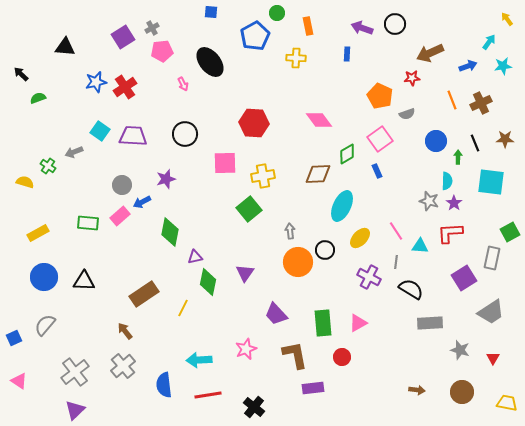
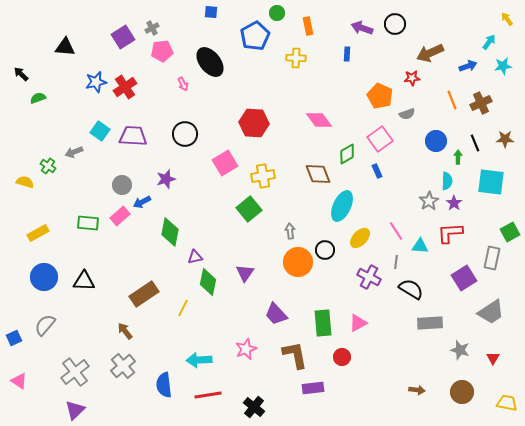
pink square at (225, 163): rotated 30 degrees counterclockwise
brown diamond at (318, 174): rotated 72 degrees clockwise
gray star at (429, 201): rotated 24 degrees clockwise
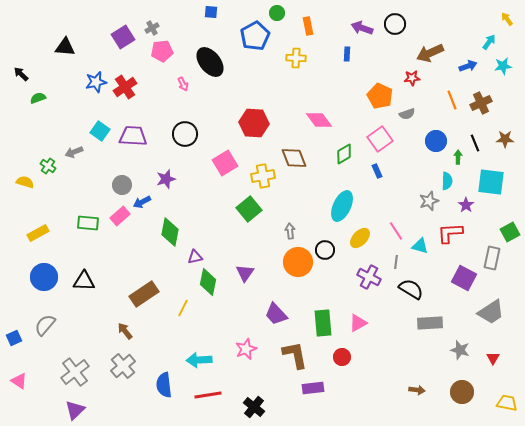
green diamond at (347, 154): moved 3 px left
brown diamond at (318, 174): moved 24 px left, 16 px up
gray star at (429, 201): rotated 12 degrees clockwise
purple star at (454, 203): moved 12 px right, 2 px down
cyan triangle at (420, 246): rotated 12 degrees clockwise
purple square at (464, 278): rotated 30 degrees counterclockwise
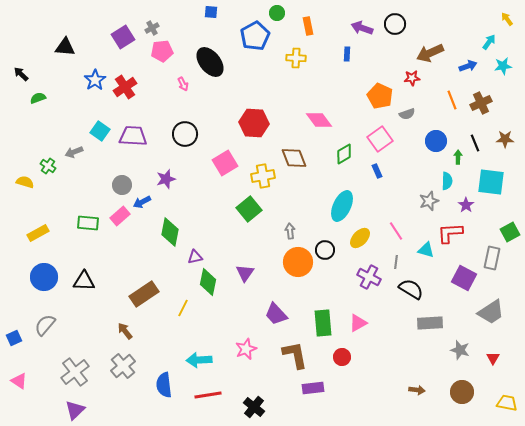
blue star at (96, 82): moved 1 px left, 2 px up; rotated 20 degrees counterclockwise
cyan triangle at (420, 246): moved 6 px right, 4 px down
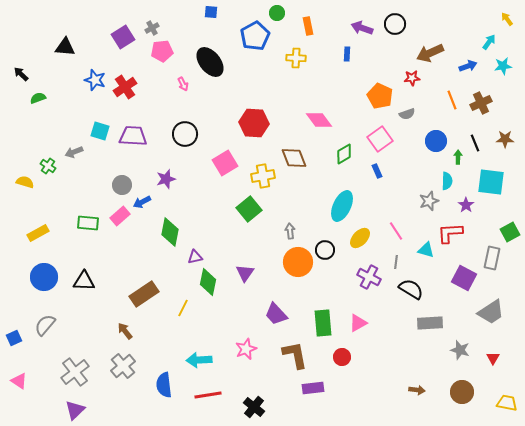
blue star at (95, 80): rotated 20 degrees counterclockwise
cyan square at (100, 131): rotated 18 degrees counterclockwise
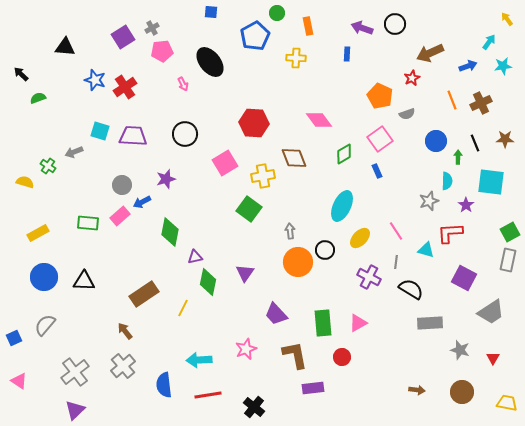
red star at (412, 78): rotated 21 degrees counterclockwise
green square at (249, 209): rotated 15 degrees counterclockwise
gray rectangle at (492, 258): moved 16 px right, 2 px down
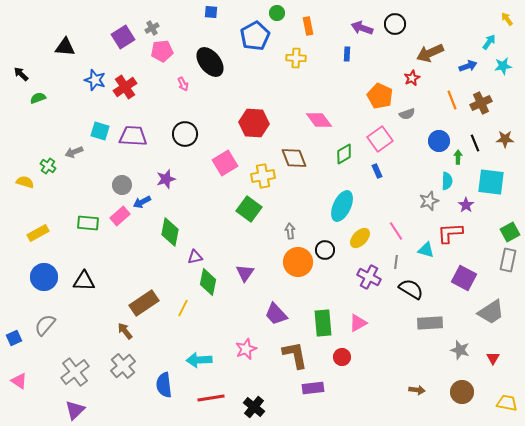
blue circle at (436, 141): moved 3 px right
brown rectangle at (144, 294): moved 9 px down
red line at (208, 395): moved 3 px right, 3 px down
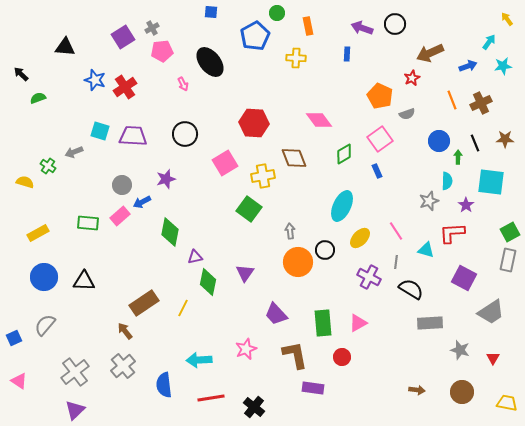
red L-shape at (450, 233): moved 2 px right
purple rectangle at (313, 388): rotated 15 degrees clockwise
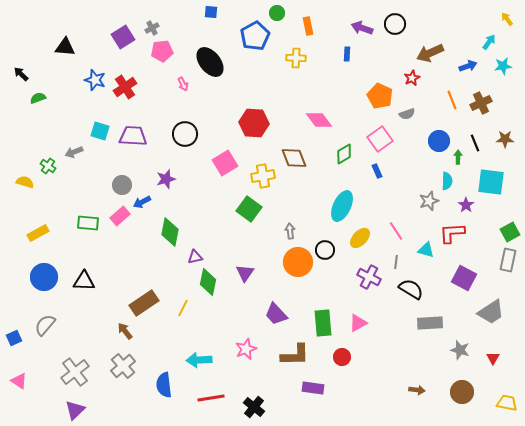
brown L-shape at (295, 355): rotated 100 degrees clockwise
